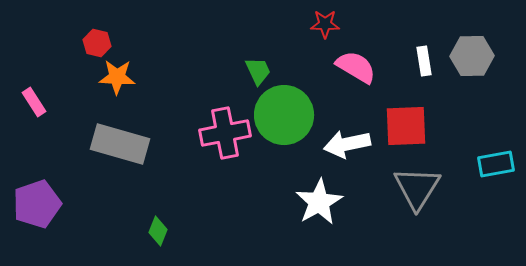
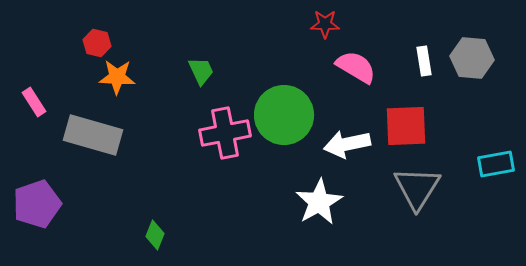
gray hexagon: moved 2 px down; rotated 6 degrees clockwise
green trapezoid: moved 57 px left
gray rectangle: moved 27 px left, 9 px up
green diamond: moved 3 px left, 4 px down
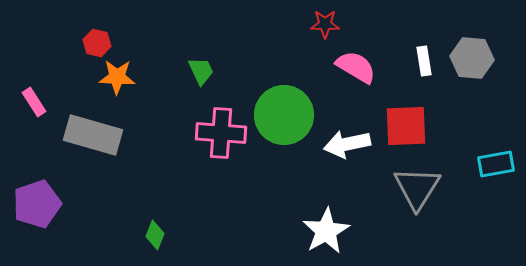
pink cross: moved 4 px left; rotated 15 degrees clockwise
white star: moved 7 px right, 29 px down
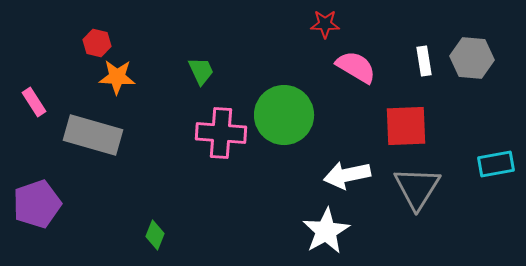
white arrow: moved 31 px down
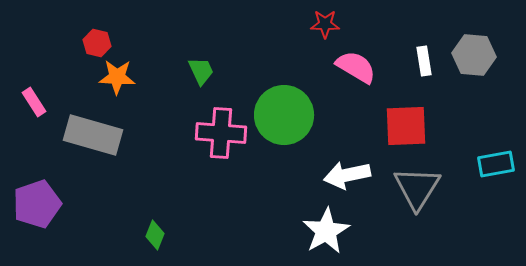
gray hexagon: moved 2 px right, 3 px up
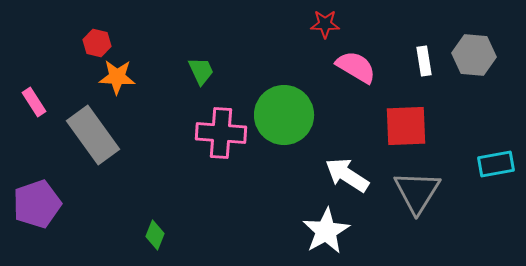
gray rectangle: rotated 38 degrees clockwise
white arrow: rotated 45 degrees clockwise
gray triangle: moved 4 px down
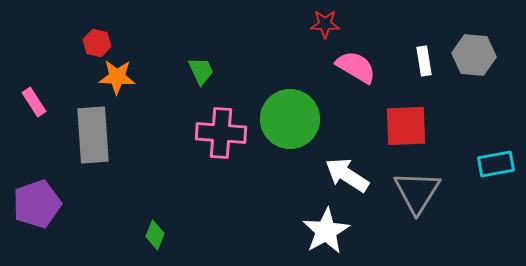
green circle: moved 6 px right, 4 px down
gray rectangle: rotated 32 degrees clockwise
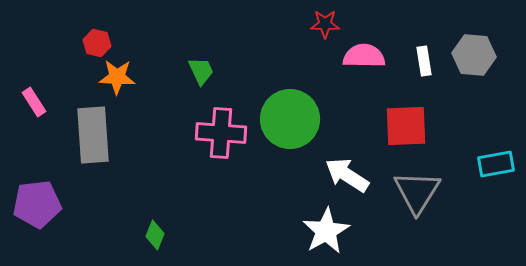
pink semicircle: moved 8 px right, 11 px up; rotated 30 degrees counterclockwise
purple pentagon: rotated 12 degrees clockwise
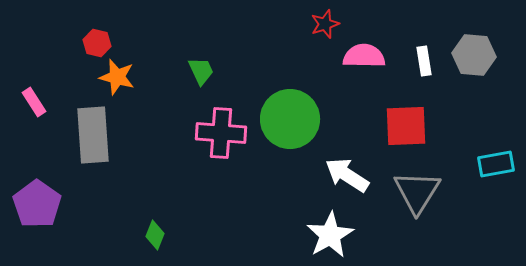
red star: rotated 20 degrees counterclockwise
orange star: rotated 12 degrees clockwise
purple pentagon: rotated 30 degrees counterclockwise
white star: moved 4 px right, 4 px down
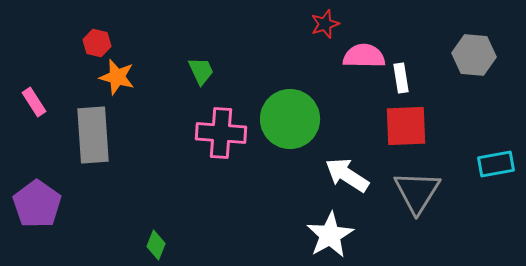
white rectangle: moved 23 px left, 17 px down
green diamond: moved 1 px right, 10 px down
